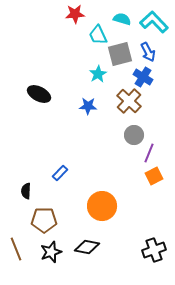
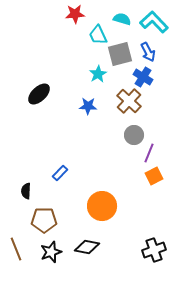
black ellipse: rotated 70 degrees counterclockwise
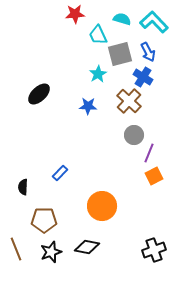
black semicircle: moved 3 px left, 4 px up
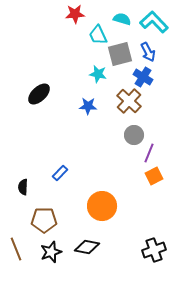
cyan star: rotated 30 degrees counterclockwise
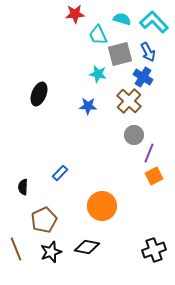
black ellipse: rotated 25 degrees counterclockwise
brown pentagon: rotated 25 degrees counterclockwise
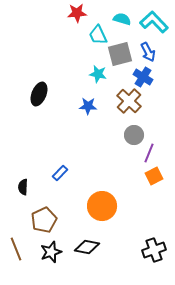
red star: moved 2 px right, 1 px up
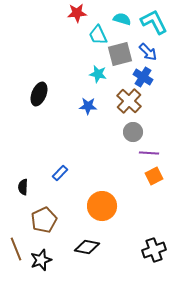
cyan L-shape: rotated 16 degrees clockwise
blue arrow: rotated 18 degrees counterclockwise
gray circle: moved 1 px left, 3 px up
purple line: rotated 72 degrees clockwise
black star: moved 10 px left, 8 px down
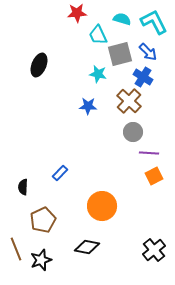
black ellipse: moved 29 px up
brown pentagon: moved 1 px left
black cross: rotated 20 degrees counterclockwise
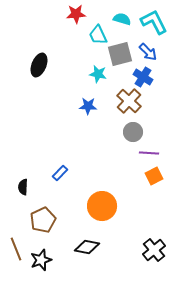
red star: moved 1 px left, 1 px down
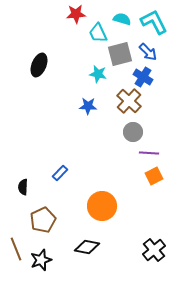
cyan trapezoid: moved 2 px up
